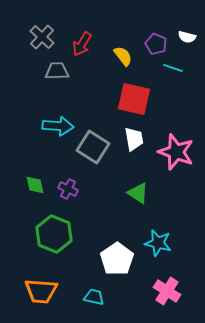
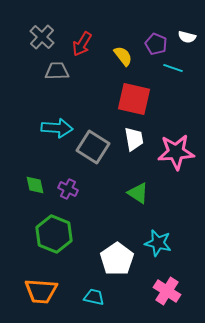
cyan arrow: moved 1 px left, 2 px down
pink star: rotated 24 degrees counterclockwise
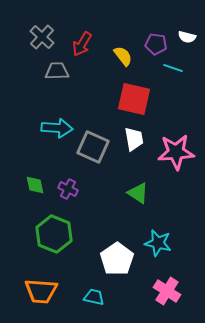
purple pentagon: rotated 15 degrees counterclockwise
gray square: rotated 8 degrees counterclockwise
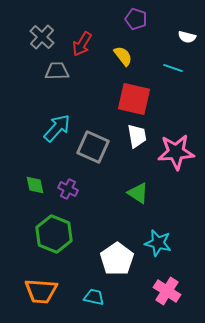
purple pentagon: moved 20 px left, 25 px up; rotated 10 degrees clockwise
cyan arrow: rotated 52 degrees counterclockwise
white trapezoid: moved 3 px right, 3 px up
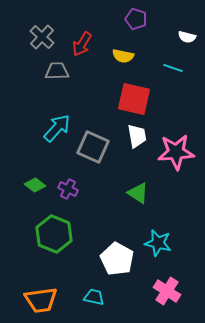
yellow semicircle: rotated 140 degrees clockwise
green diamond: rotated 40 degrees counterclockwise
white pentagon: rotated 8 degrees counterclockwise
orange trapezoid: moved 9 px down; rotated 12 degrees counterclockwise
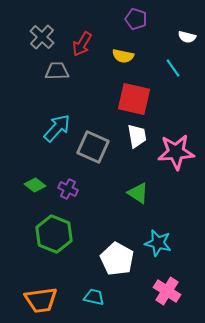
cyan line: rotated 36 degrees clockwise
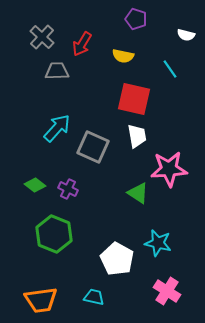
white semicircle: moved 1 px left, 2 px up
cyan line: moved 3 px left, 1 px down
pink star: moved 7 px left, 17 px down
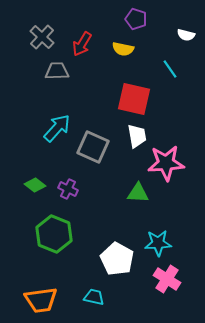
yellow semicircle: moved 7 px up
pink star: moved 3 px left, 6 px up
green triangle: rotated 30 degrees counterclockwise
cyan star: rotated 16 degrees counterclockwise
pink cross: moved 12 px up
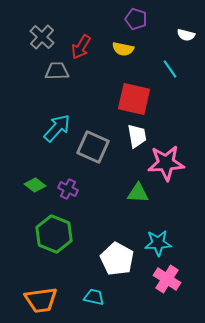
red arrow: moved 1 px left, 3 px down
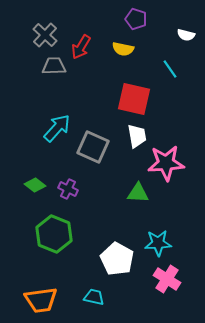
gray cross: moved 3 px right, 2 px up
gray trapezoid: moved 3 px left, 5 px up
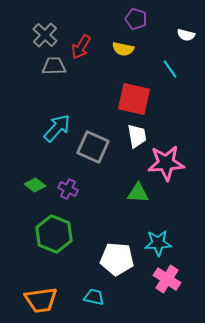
white pentagon: rotated 24 degrees counterclockwise
